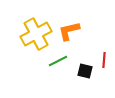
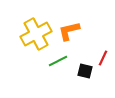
red line: moved 1 px left, 2 px up; rotated 21 degrees clockwise
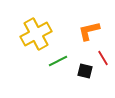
orange L-shape: moved 20 px right
red line: rotated 56 degrees counterclockwise
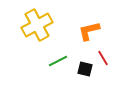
yellow cross: moved 1 px right, 9 px up
black square: moved 2 px up
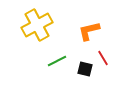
green line: moved 1 px left
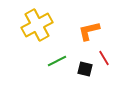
red line: moved 1 px right
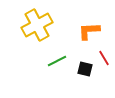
orange L-shape: rotated 10 degrees clockwise
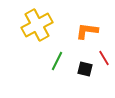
orange L-shape: moved 2 px left; rotated 10 degrees clockwise
green line: rotated 36 degrees counterclockwise
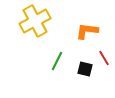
yellow cross: moved 2 px left, 4 px up
